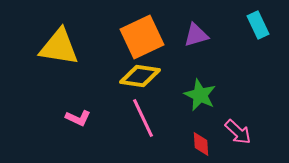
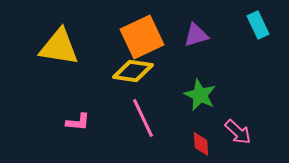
yellow diamond: moved 7 px left, 5 px up
pink L-shape: moved 4 px down; rotated 20 degrees counterclockwise
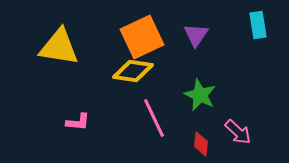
cyan rectangle: rotated 16 degrees clockwise
purple triangle: rotated 40 degrees counterclockwise
pink line: moved 11 px right
red diamond: rotated 10 degrees clockwise
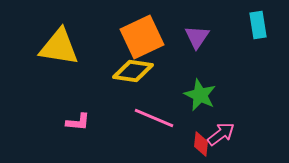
purple triangle: moved 1 px right, 2 px down
pink line: rotated 42 degrees counterclockwise
pink arrow: moved 17 px left, 2 px down; rotated 80 degrees counterclockwise
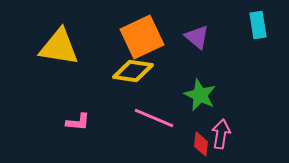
purple triangle: rotated 24 degrees counterclockwise
pink arrow: rotated 44 degrees counterclockwise
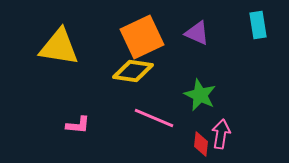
purple triangle: moved 4 px up; rotated 16 degrees counterclockwise
pink L-shape: moved 3 px down
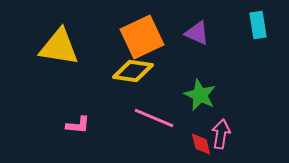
red diamond: rotated 20 degrees counterclockwise
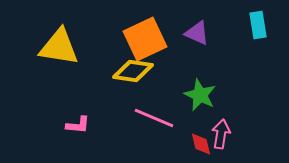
orange square: moved 3 px right, 2 px down
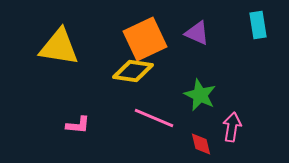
pink arrow: moved 11 px right, 7 px up
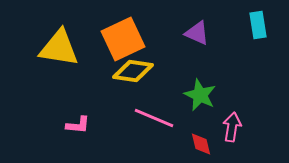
orange square: moved 22 px left
yellow triangle: moved 1 px down
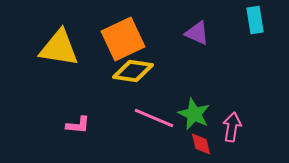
cyan rectangle: moved 3 px left, 5 px up
green star: moved 6 px left, 19 px down
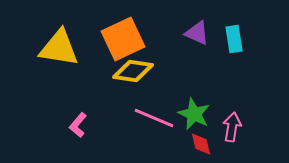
cyan rectangle: moved 21 px left, 19 px down
pink L-shape: rotated 125 degrees clockwise
